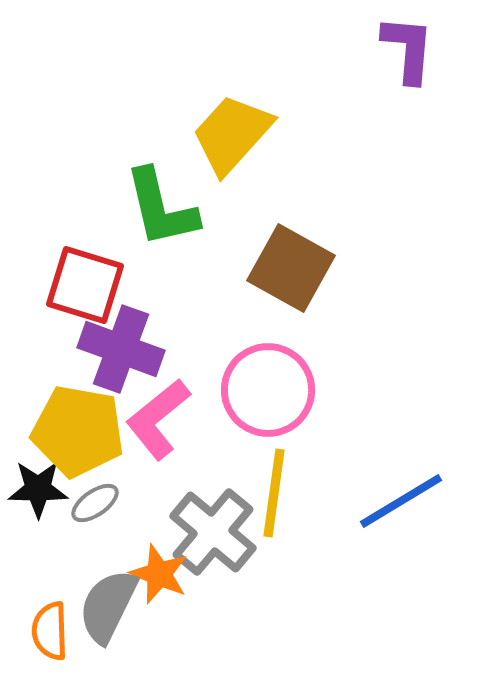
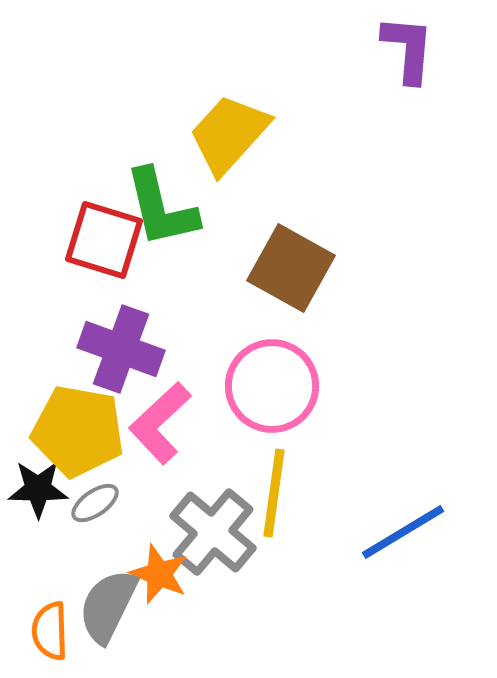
yellow trapezoid: moved 3 px left
red square: moved 19 px right, 45 px up
pink circle: moved 4 px right, 4 px up
pink L-shape: moved 2 px right, 4 px down; rotated 4 degrees counterclockwise
blue line: moved 2 px right, 31 px down
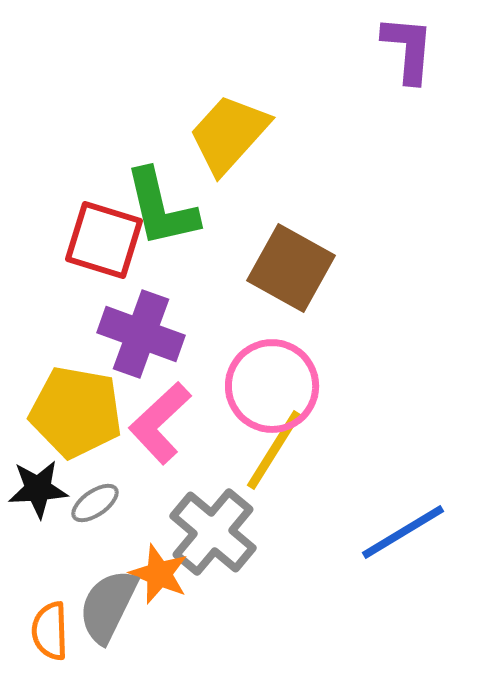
purple cross: moved 20 px right, 15 px up
yellow pentagon: moved 2 px left, 19 px up
black star: rotated 4 degrees counterclockwise
yellow line: moved 43 px up; rotated 24 degrees clockwise
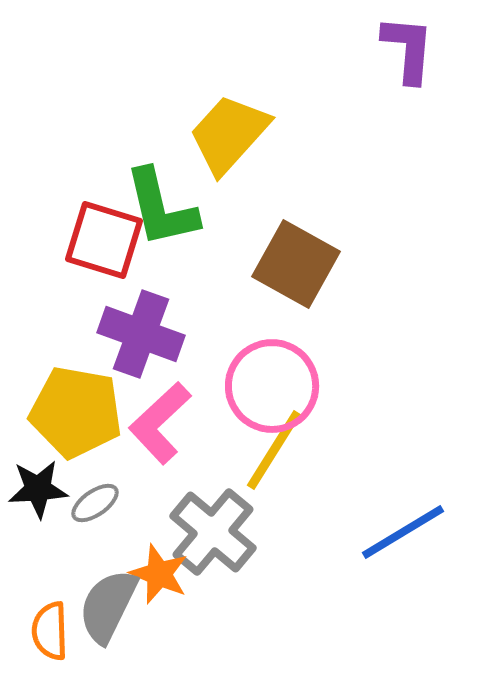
brown square: moved 5 px right, 4 px up
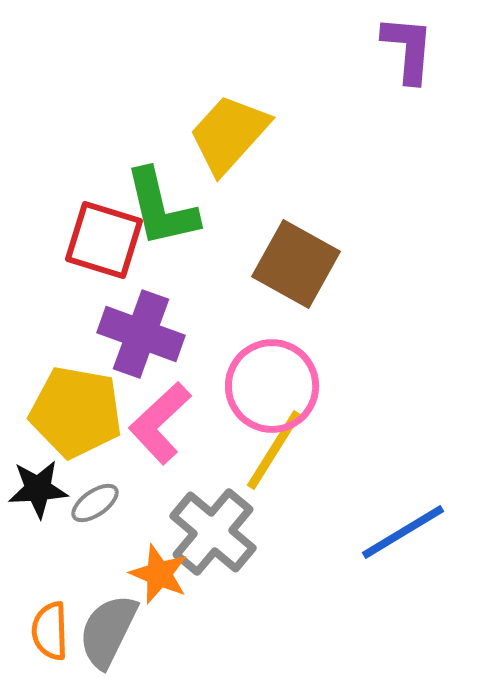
gray semicircle: moved 25 px down
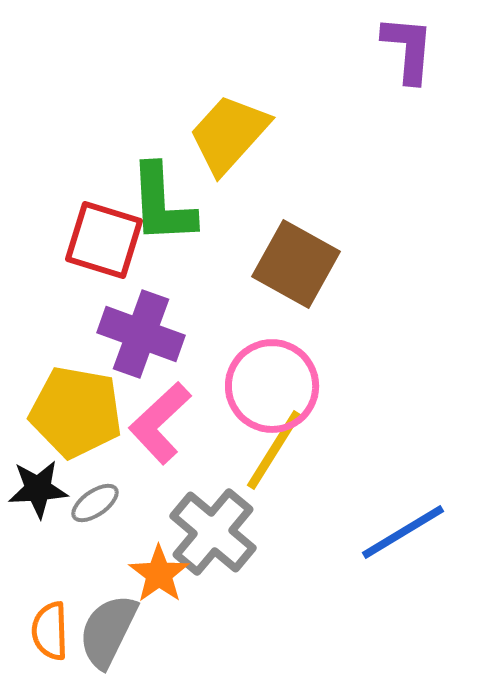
green L-shape: moved 1 px right, 4 px up; rotated 10 degrees clockwise
orange star: rotated 14 degrees clockwise
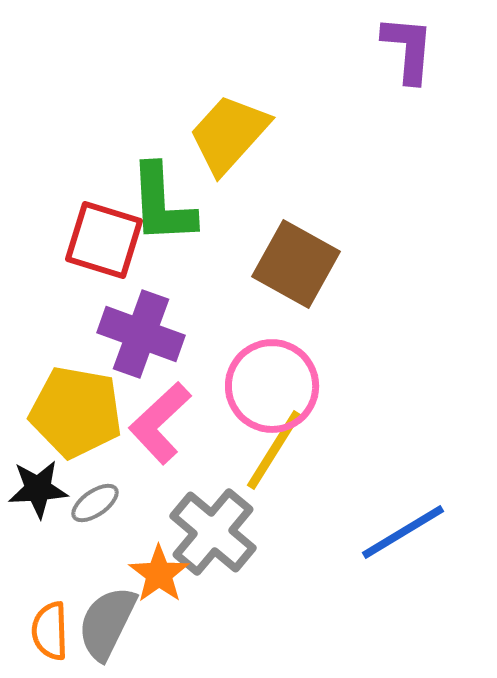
gray semicircle: moved 1 px left, 8 px up
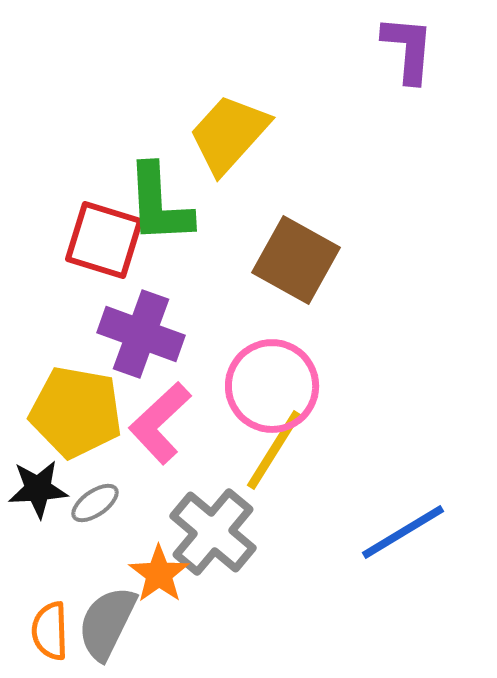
green L-shape: moved 3 px left
brown square: moved 4 px up
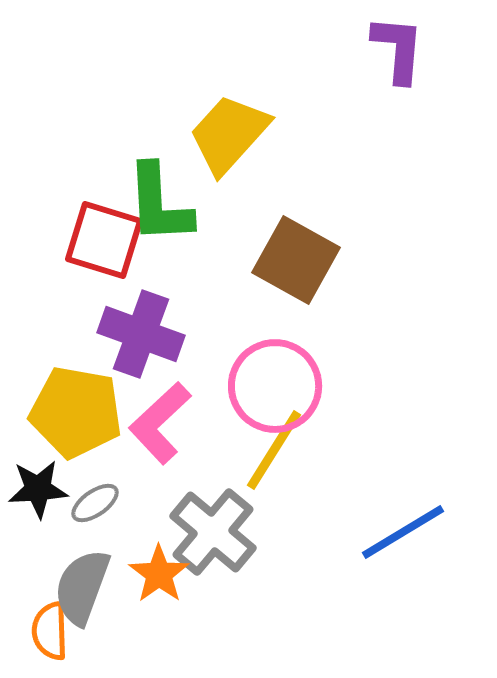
purple L-shape: moved 10 px left
pink circle: moved 3 px right
gray semicircle: moved 25 px left, 36 px up; rotated 6 degrees counterclockwise
